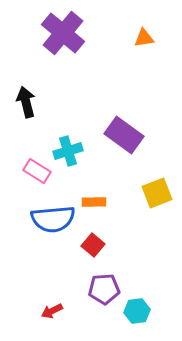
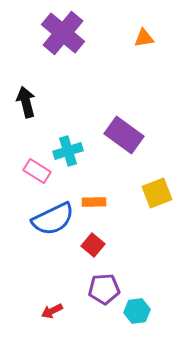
blue semicircle: rotated 21 degrees counterclockwise
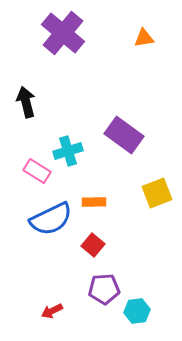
blue semicircle: moved 2 px left
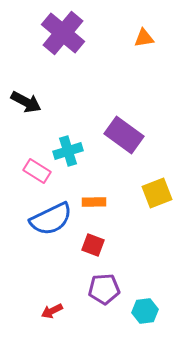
black arrow: rotated 132 degrees clockwise
red square: rotated 20 degrees counterclockwise
cyan hexagon: moved 8 px right
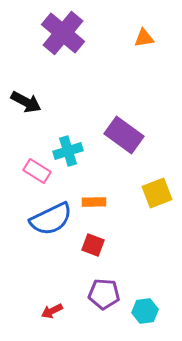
purple pentagon: moved 5 px down; rotated 8 degrees clockwise
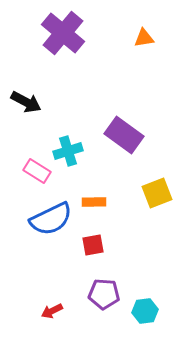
red square: rotated 30 degrees counterclockwise
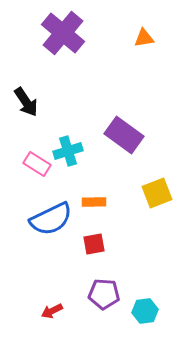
black arrow: rotated 28 degrees clockwise
pink rectangle: moved 7 px up
red square: moved 1 px right, 1 px up
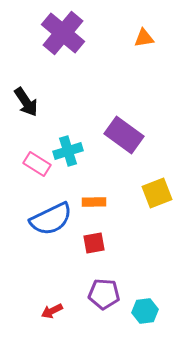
red square: moved 1 px up
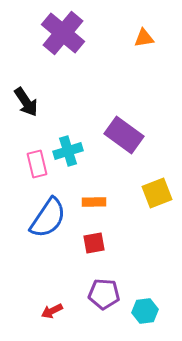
pink rectangle: rotated 44 degrees clockwise
blue semicircle: moved 3 px left, 1 px up; rotated 30 degrees counterclockwise
